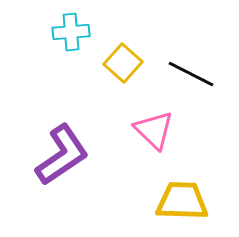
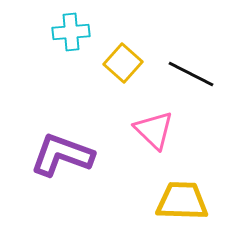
purple L-shape: rotated 126 degrees counterclockwise
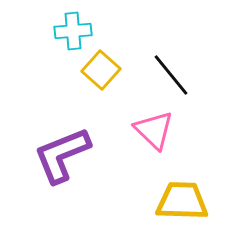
cyan cross: moved 2 px right, 1 px up
yellow square: moved 22 px left, 7 px down
black line: moved 20 px left, 1 px down; rotated 24 degrees clockwise
purple L-shape: rotated 42 degrees counterclockwise
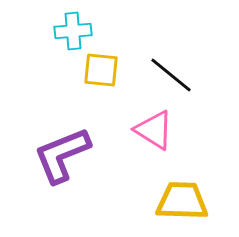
yellow square: rotated 36 degrees counterclockwise
black line: rotated 12 degrees counterclockwise
pink triangle: rotated 12 degrees counterclockwise
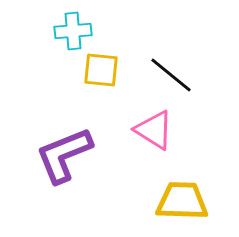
purple L-shape: moved 2 px right
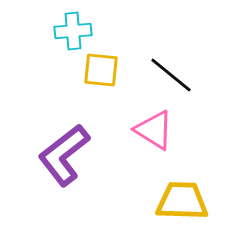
purple L-shape: rotated 16 degrees counterclockwise
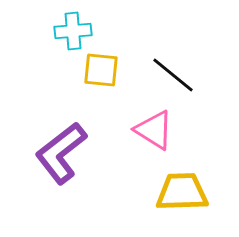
black line: moved 2 px right
purple L-shape: moved 3 px left, 2 px up
yellow trapezoid: moved 9 px up; rotated 4 degrees counterclockwise
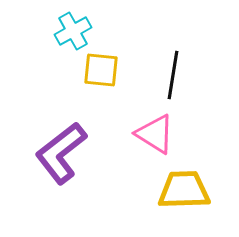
cyan cross: rotated 24 degrees counterclockwise
black line: rotated 60 degrees clockwise
pink triangle: moved 1 px right, 4 px down
yellow trapezoid: moved 2 px right, 2 px up
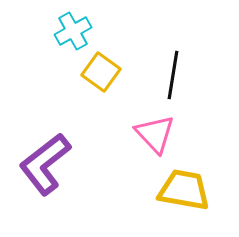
yellow square: moved 2 px down; rotated 30 degrees clockwise
pink triangle: rotated 15 degrees clockwise
purple L-shape: moved 16 px left, 11 px down
yellow trapezoid: rotated 12 degrees clockwise
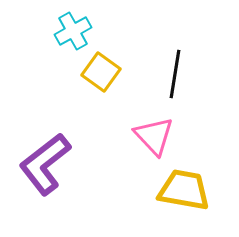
black line: moved 2 px right, 1 px up
pink triangle: moved 1 px left, 2 px down
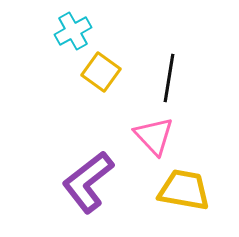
black line: moved 6 px left, 4 px down
purple L-shape: moved 43 px right, 18 px down
